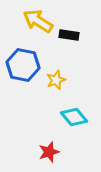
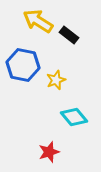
black rectangle: rotated 30 degrees clockwise
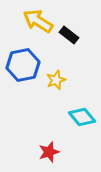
blue hexagon: rotated 24 degrees counterclockwise
cyan diamond: moved 8 px right
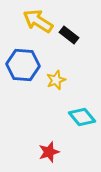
blue hexagon: rotated 16 degrees clockwise
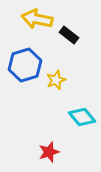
yellow arrow: moved 1 px left, 2 px up; rotated 20 degrees counterclockwise
blue hexagon: moved 2 px right; rotated 20 degrees counterclockwise
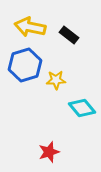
yellow arrow: moved 7 px left, 8 px down
yellow star: rotated 18 degrees clockwise
cyan diamond: moved 9 px up
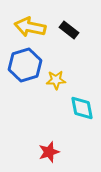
black rectangle: moved 5 px up
cyan diamond: rotated 28 degrees clockwise
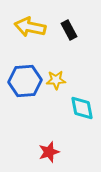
black rectangle: rotated 24 degrees clockwise
blue hexagon: moved 16 px down; rotated 12 degrees clockwise
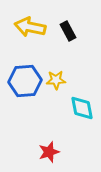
black rectangle: moved 1 px left, 1 px down
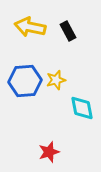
yellow star: rotated 12 degrees counterclockwise
